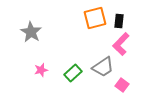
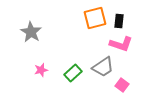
pink L-shape: rotated 115 degrees counterclockwise
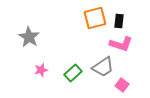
gray star: moved 2 px left, 5 px down
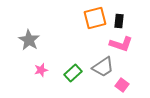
gray star: moved 3 px down
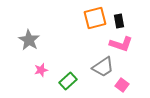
black rectangle: rotated 16 degrees counterclockwise
green rectangle: moved 5 px left, 8 px down
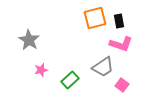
green rectangle: moved 2 px right, 1 px up
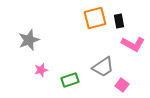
gray star: rotated 20 degrees clockwise
pink L-shape: moved 12 px right; rotated 10 degrees clockwise
green rectangle: rotated 24 degrees clockwise
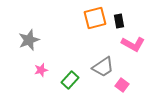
green rectangle: rotated 30 degrees counterclockwise
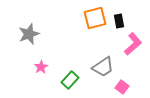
gray star: moved 6 px up
pink L-shape: rotated 70 degrees counterclockwise
pink star: moved 3 px up; rotated 16 degrees counterclockwise
pink square: moved 2 px down
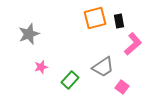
pink star: rotated 16 degrees clockwise
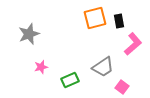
green rectangle: rotated 24 degrees clockwise
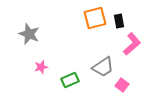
gray star: rotated 30 degrees counterclockwise
pink L-shape: moved 1 px left
pink square: moved 2 px up
